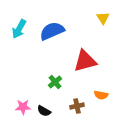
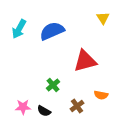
green cross: moved 2 px left, 3 px down
brown cross: rotated 24 degrees counterclockwise
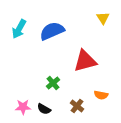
green cross: moved 2 px up
brown cross: rotated 16 degrees counterclockwise
black semicircle: moved 2 px up
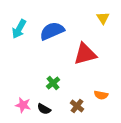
red triangle: moved 7 px up
pink star: moved 2 px up; rotated 14 degrees clockwise
